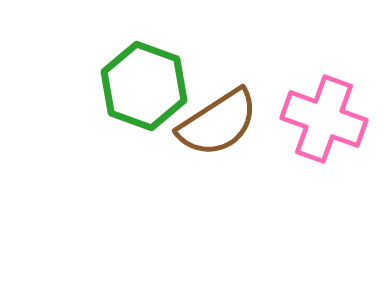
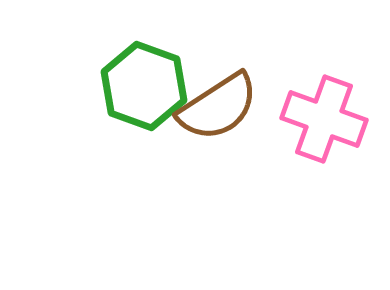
brown semicircle: moved 16 px up
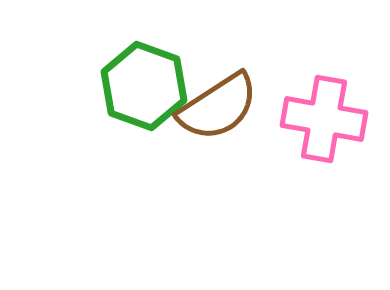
pink cross: rotated 10 degrees counterclockwise
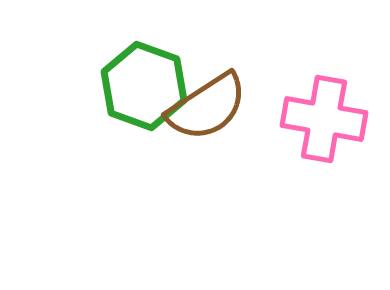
brown semicircle: moved 11 px left
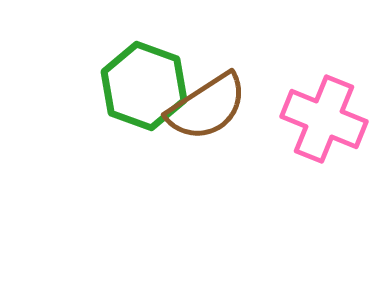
pink cross: rotated 12 degrees clockwise
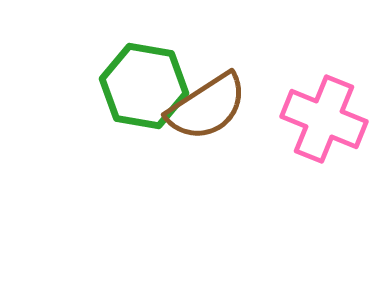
green hexagon: rotated 10 degrees counterclockwise
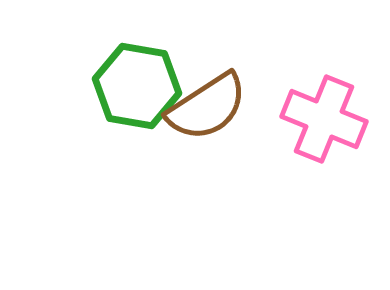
green hexagon: moved 7 px left
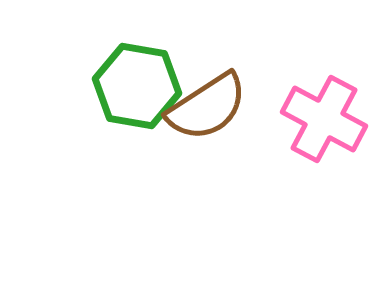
pink cross: rotated 6 degrees clockwise
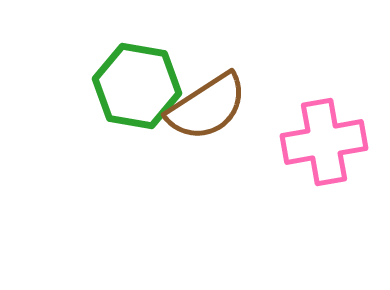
pink cross: moved 23 px down; rotated 38 degrees counterclockwise
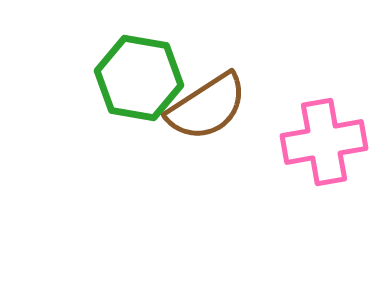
green hexagon: moved 2 px right, 8 px up
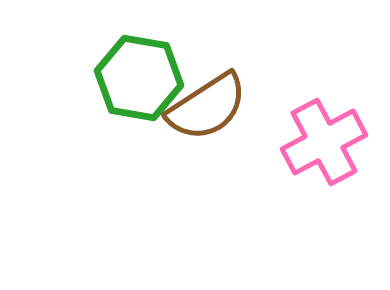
pink cross: rotated 18 degrees counterclockwise
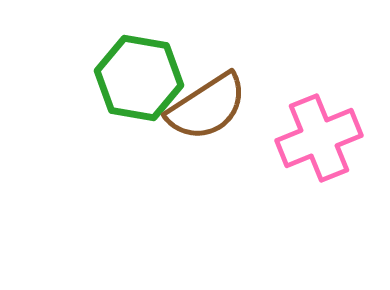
pink cross: moved 5 px left, 4 px up; rotated 6 degrees clockwise
